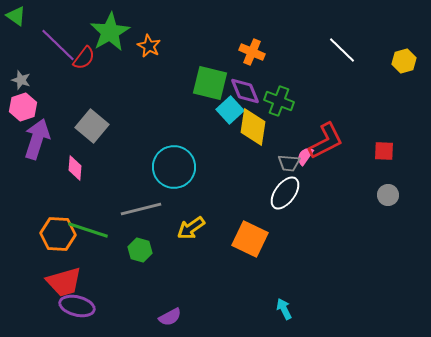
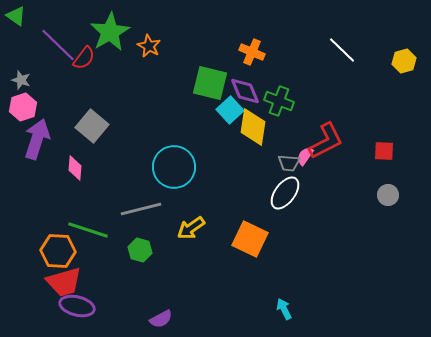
orange hexagon: moved 17 px down
purple semicircle: moved 9 px left, 2 px down
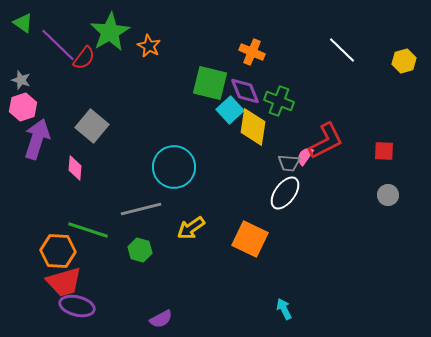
green triangle: moved 7 px right, 7 px down
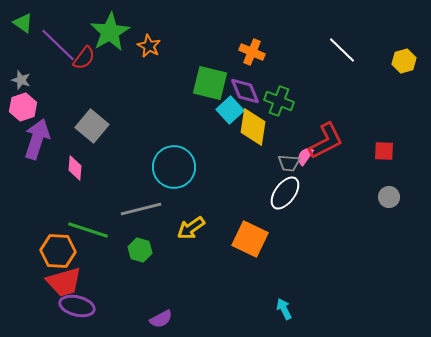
gray circle: moved 1 px right, 2 px down
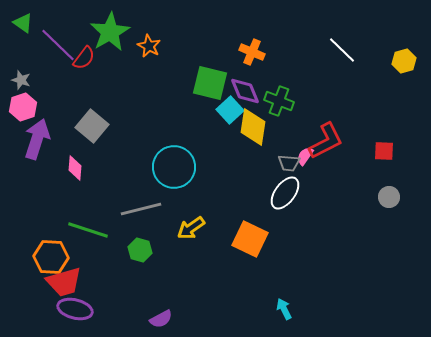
orange hexagon: moved 7 px left, 6 px down
purple ellipse: moved 2 px left, 3 px down
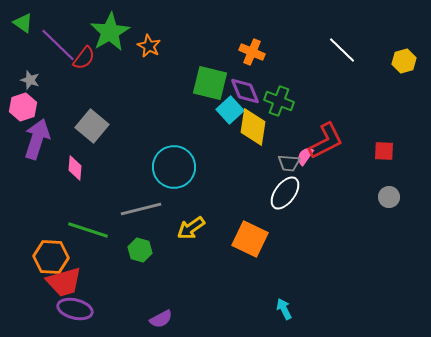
gray star: moved 9 px right
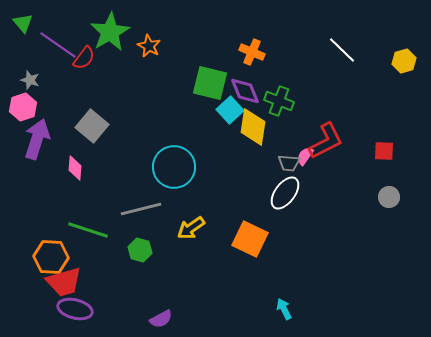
green triangle: rotated 15 degrees clockwise
purple line: rotated 9 degrees counterclockwise
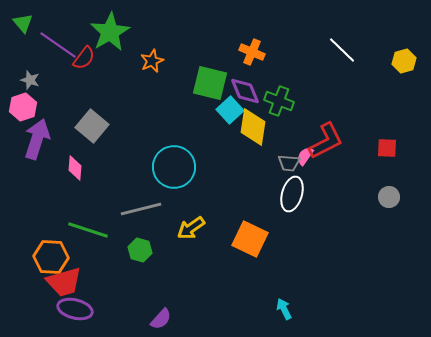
orange star: moved 3 px right, 15 px down; rotated 20 degrees clockwise
red square: moved 3 px right, 3 px up
white ellipse: moved 7 px right, 1 px down; rotated 20 degrees counterclockwise
purple semicircle: rotated 20 degrees counterclockwise
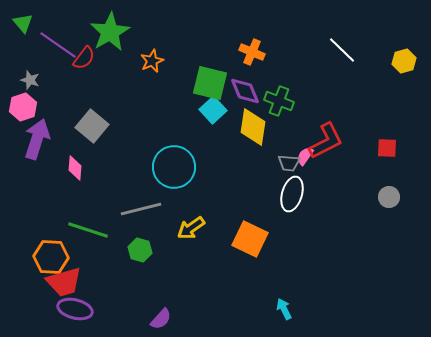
cyan square: moved 17 px left
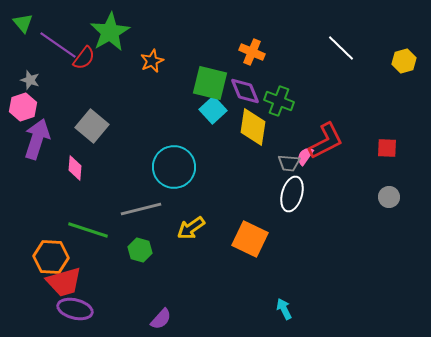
white line: moved 1 px left, 2 px up
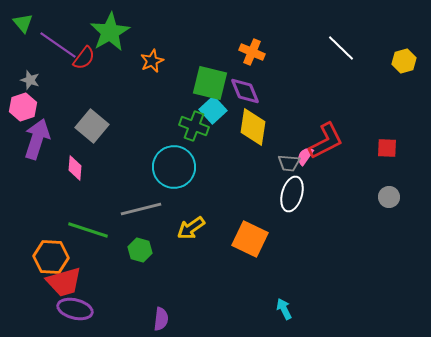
green cross: moved 85 px left, 25 px down
purple semicircle: rotated 35 degrees counterclockwise
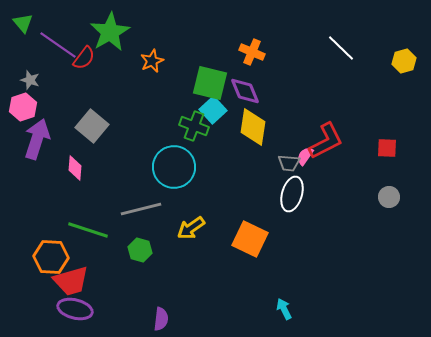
red trapezoid: moved 7 px right, 1 px up
